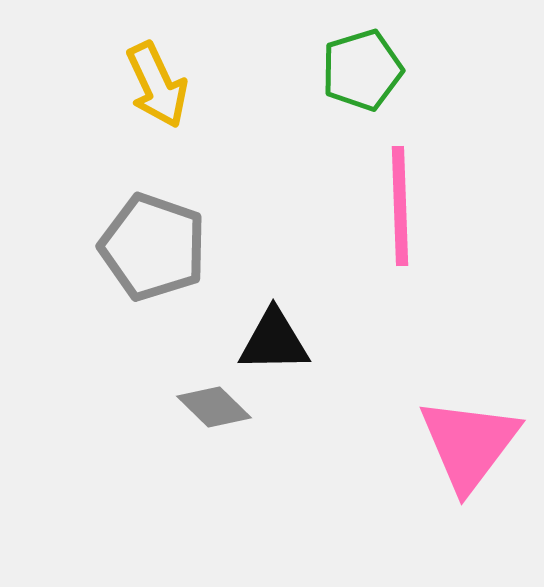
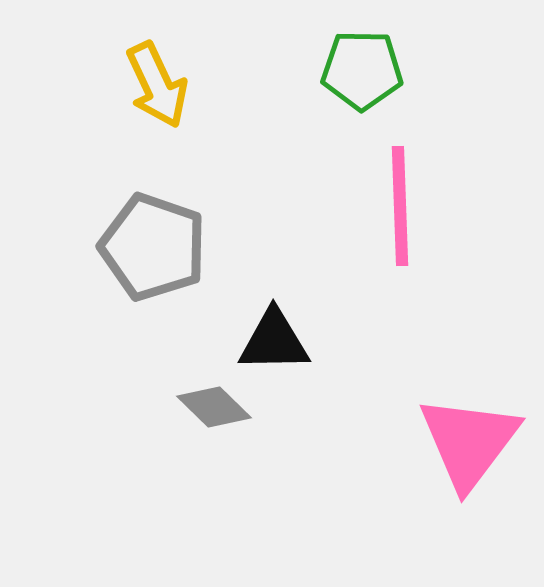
green pentagon: rotated 18 degrees clockwise
pink triangle: moved 2 px up
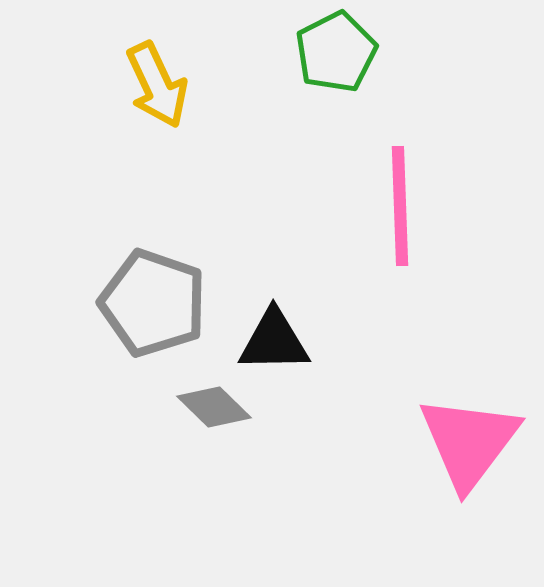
green pentagon: moved 26 px left, 18 px up; rotated 28 degrees counterclockwise
gray pentagon: moved 56 px down
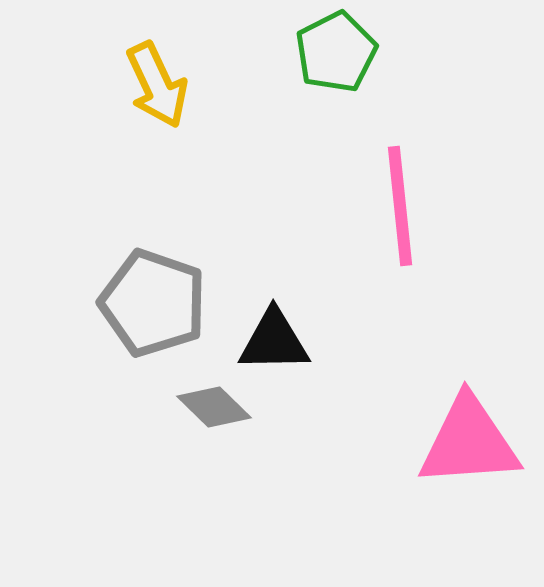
pink line: rotated 4 degrees counterclockwise
pink triangle: rotated 49 degrees clockwise
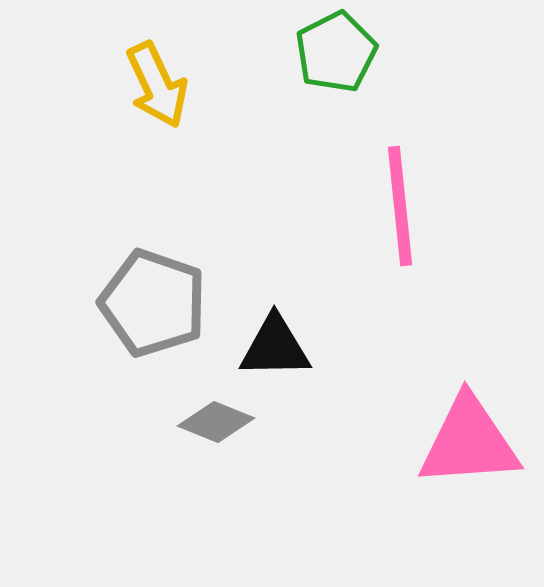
black triangle: moved 1 px right, 6 px down
gray diamond: moved 2 px right, 15 px down; rotated 22 degrees counterclockwise
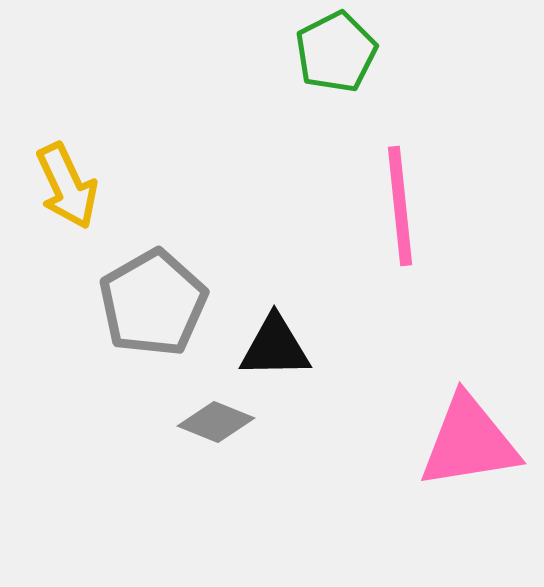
yellow arrow: moved 90 px left, 101 px down
gray pentagon: rotated 23 degrees clockwise
pink triangle: rotated 5 degrees counterclockwise
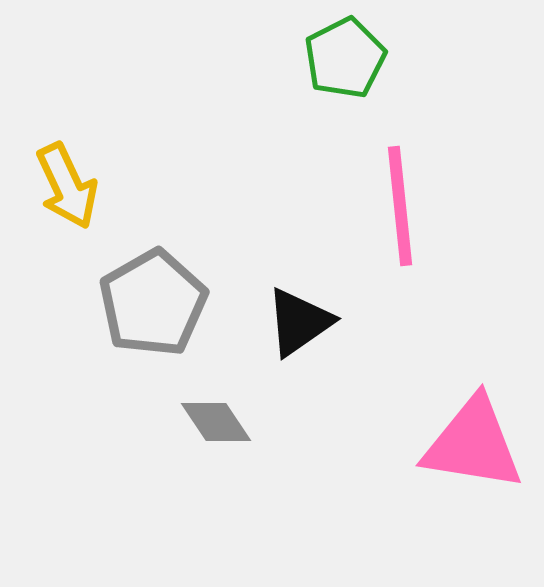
green pentagon: moved 9 px right, 6 px down
black triangle: moved 24 px right, 25 px up; rotated 34 degrees counterclockwise
gray diamond: rotated 34 degrees clockwise
pink triangle: moved 4 px right, 2 px down; rotated 18 degrees clockwise
